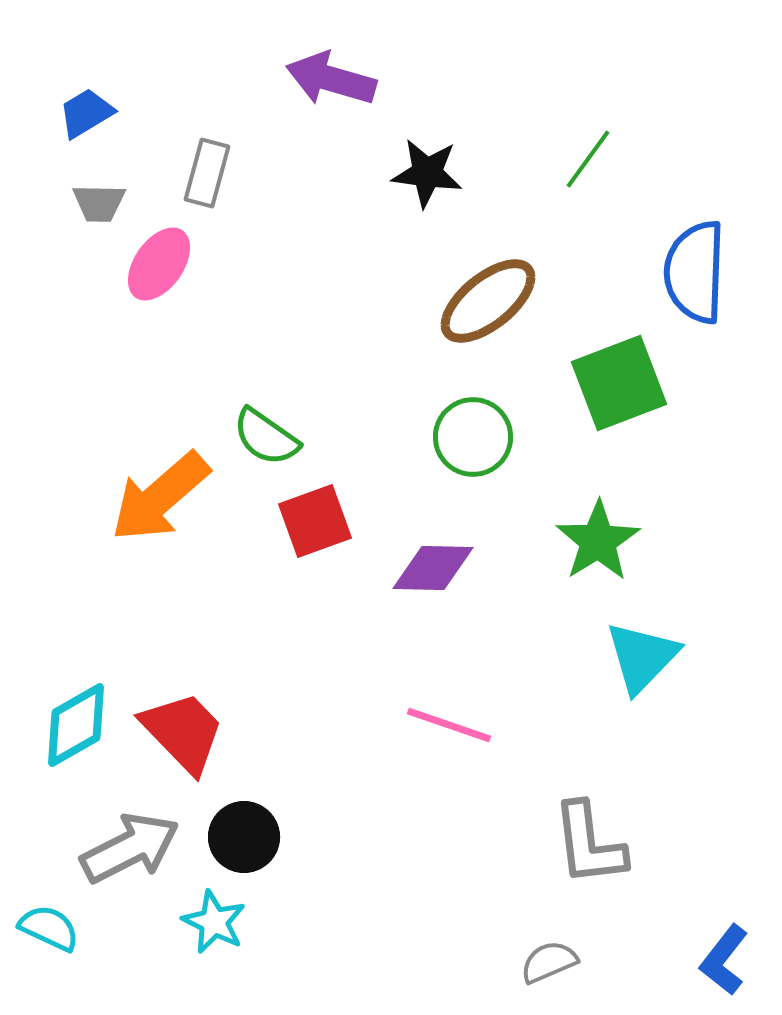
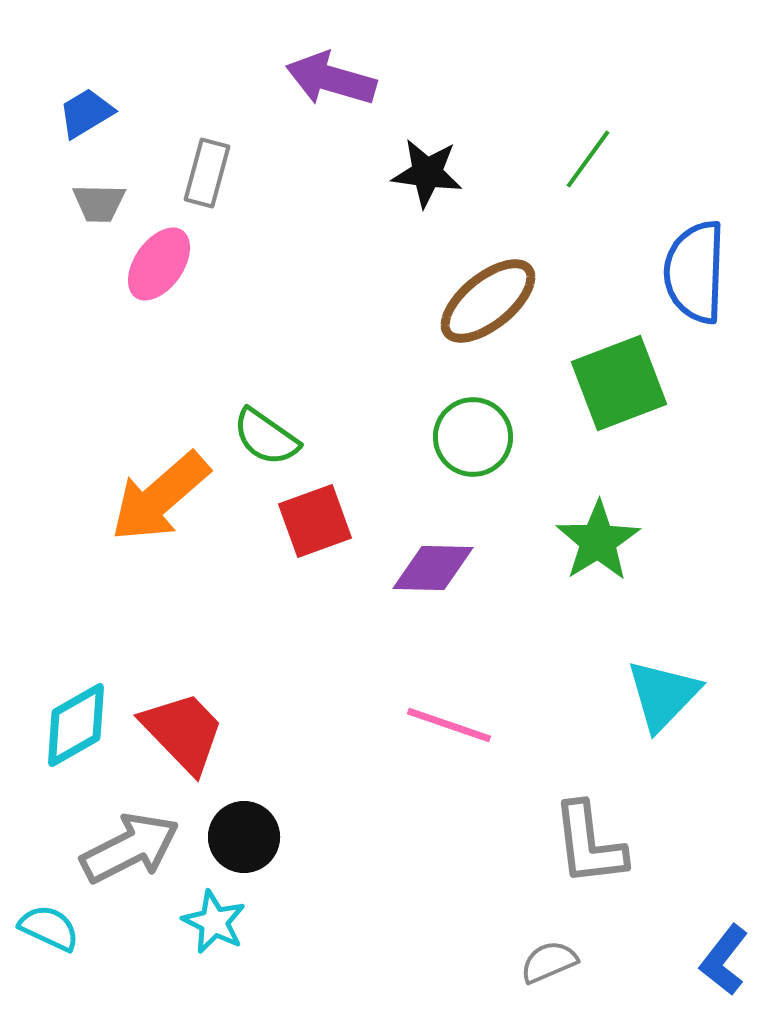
cyan triangle: moved 21 px right, 38 px down
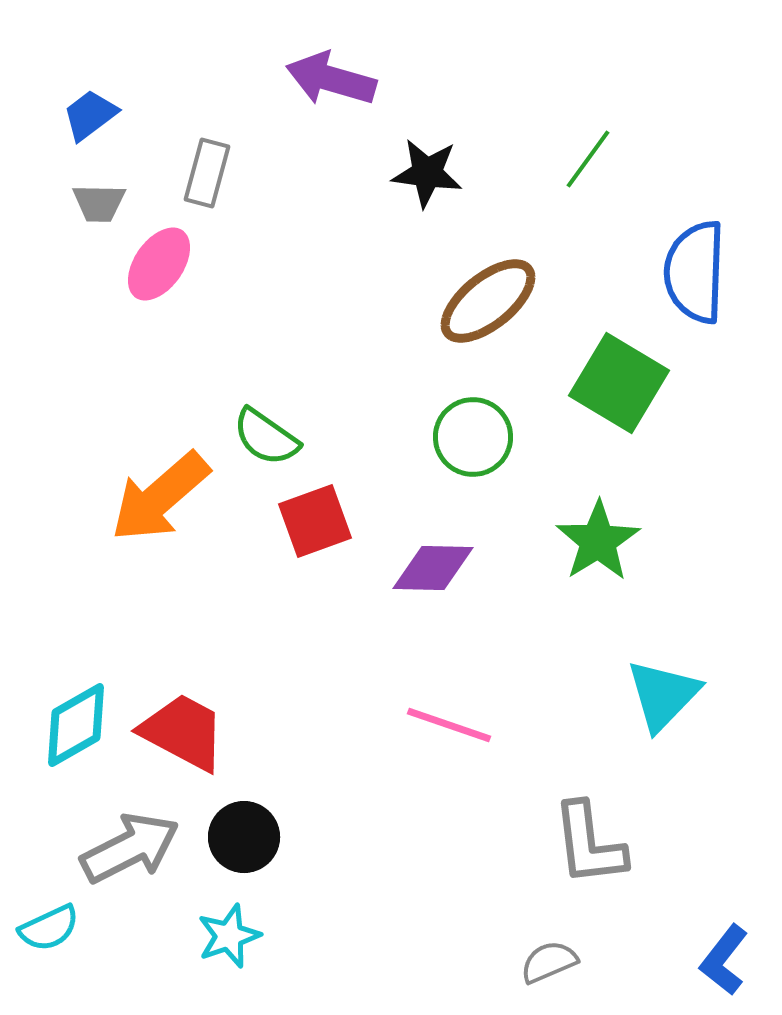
blue trapezoid: moved 4 px right, 2 px down; rotated 6 degrees counterclockwise
green square: rotated 38 degrees counterclockwise
red trapezoid: rotated 18 degrees counterclockwise
cyan star: moved 15 px right, 14 px down; rotated 26 degrees clockwise
cyan semicircle: rotated 130 degrees clockwise
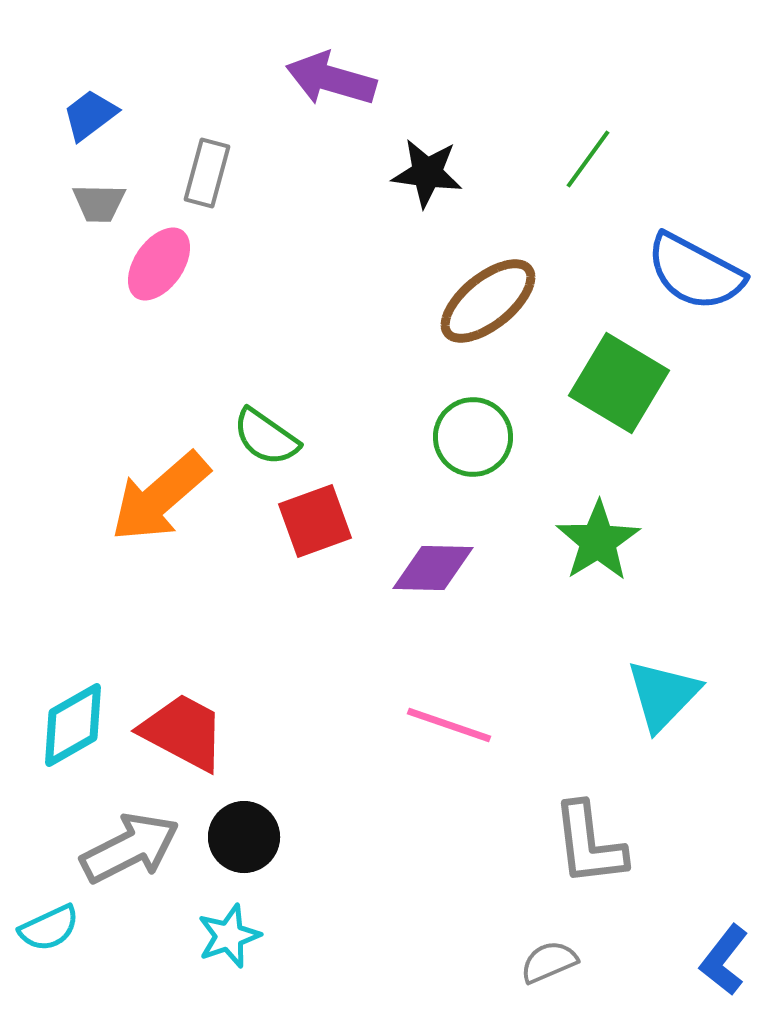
blue semicircle: rotated 64 degrees counterclockwise
cyan diamond: moved 3 px left
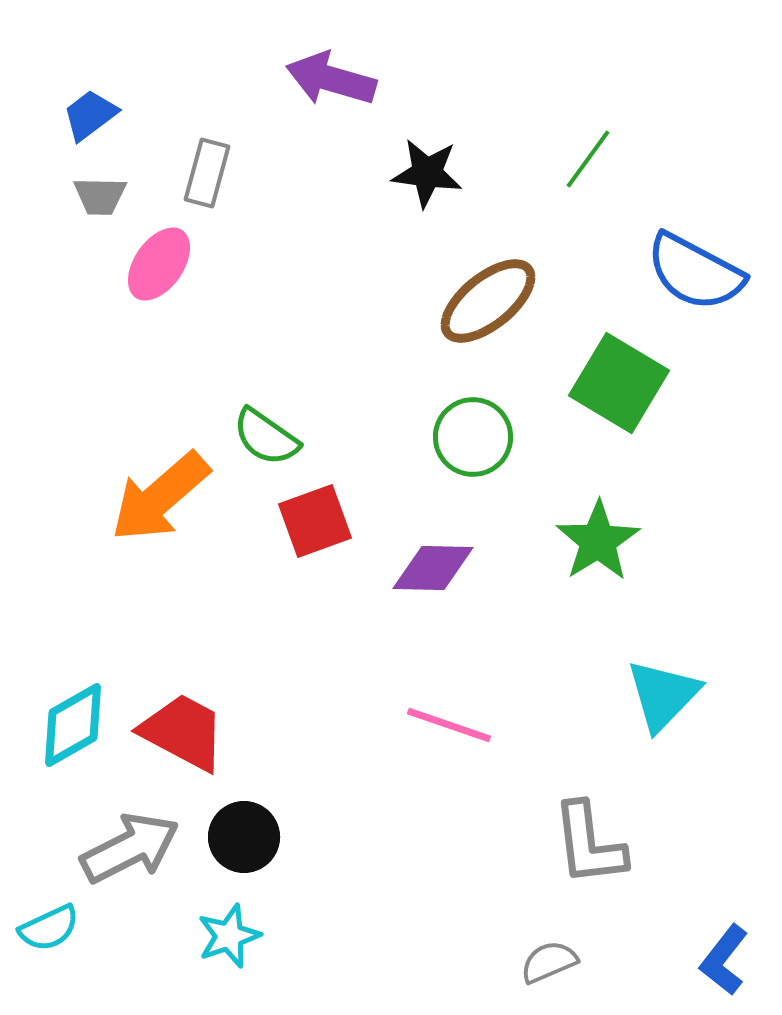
gray trapezoid: moved 1 px right, 7 px up
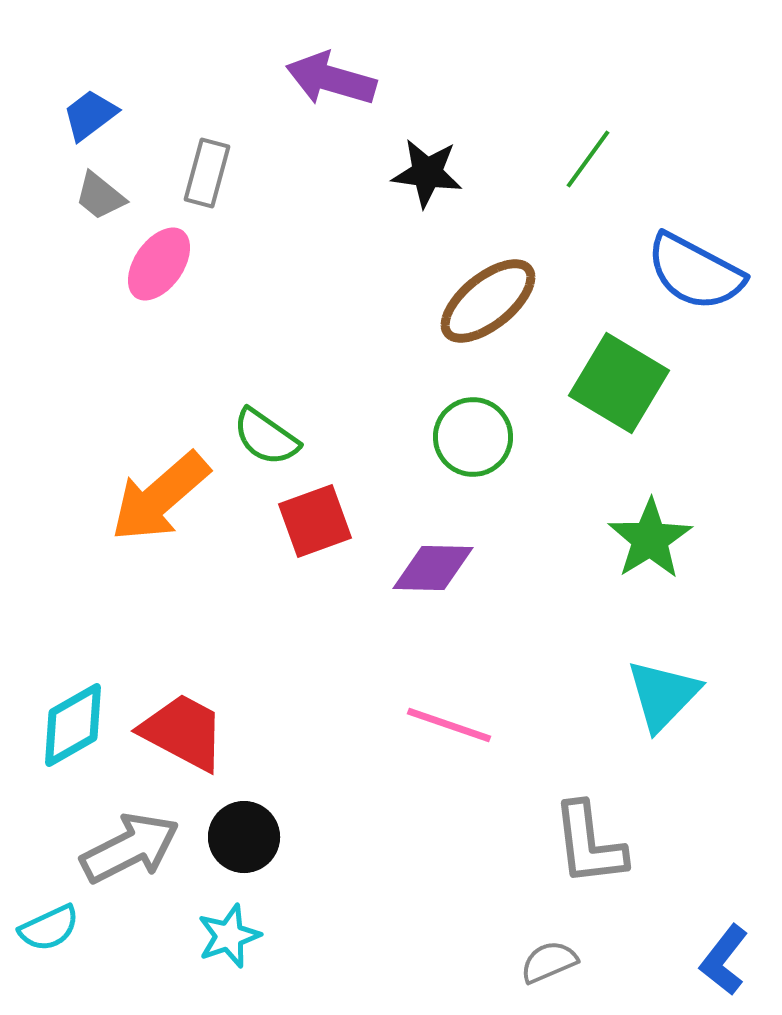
gray trapezoid: rotated 38 degrees clockwise
green star: moved 52 px right, 2 px up
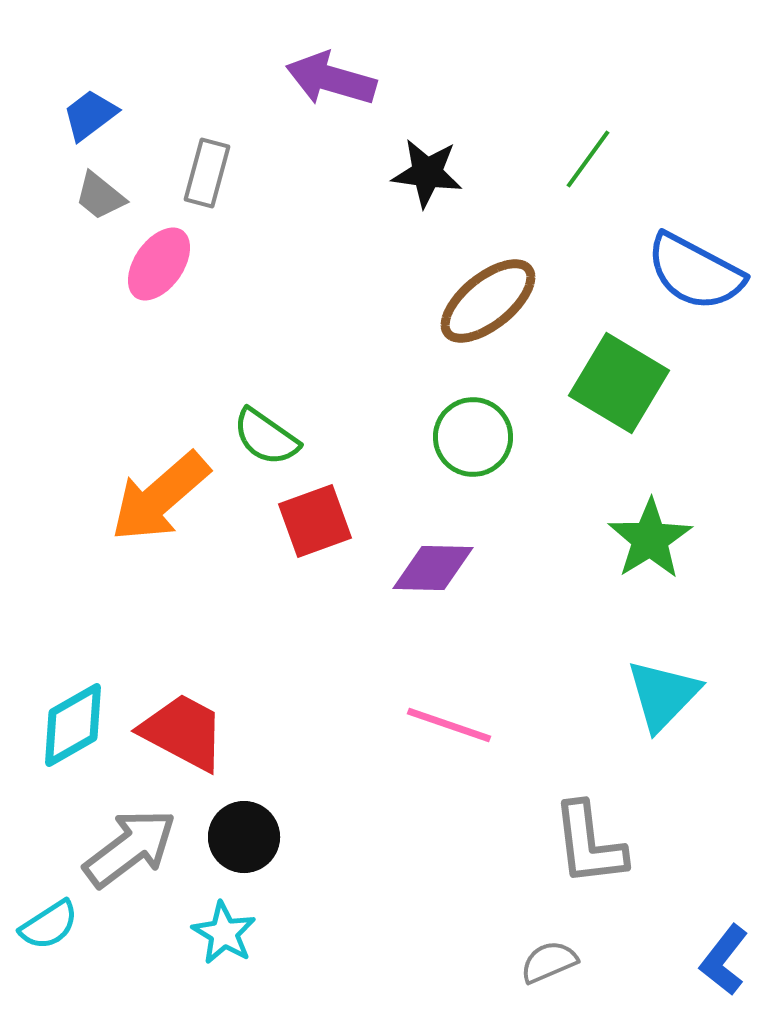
gray arrow: rotated 10 degrees counterclockwise
cyan semicircle: moved 3 px up; rotated 8 degrees counterclockwise
cyan star: moved 5 px left, 3 px up; rotated 22 degrees counterclockwise
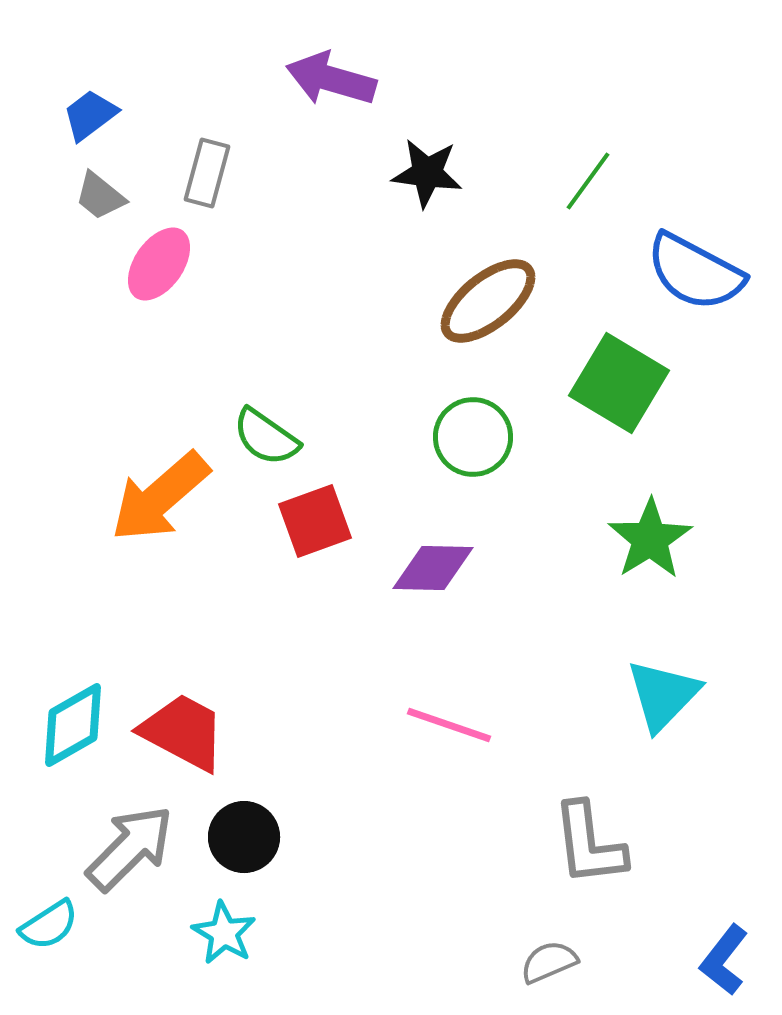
green line: moved 22 px down
gray arrow: rotated 8 degrees counterclockwise
